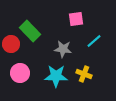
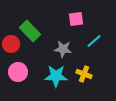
pink circle: moved 2 px left, 1 px up
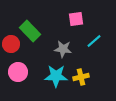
yellow cross: moved 3 px left, 3 px down; rotated 35 degrees counterclockwise
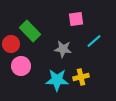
pink circle: moved 3 px right, 6 px up
cyan star: moved 1 px right, 4 px down
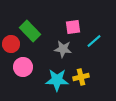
pink square: moved 3 px left, 8 px down
pink circle: moved 2 px right, 1 px down
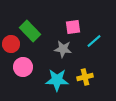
yellow cross: moved 4 px right
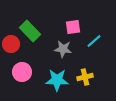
pink circle: moved 1 px left, 5 px down
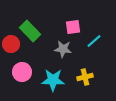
cyan star: moved 4 px left
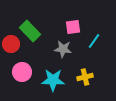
cyan line: rotated 14 degrees counterclockwise
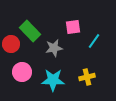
gray star: moved 9 px left, 1 px up; rotated 18 degrees counterclockwise
yellow cross: moved 2 px right
